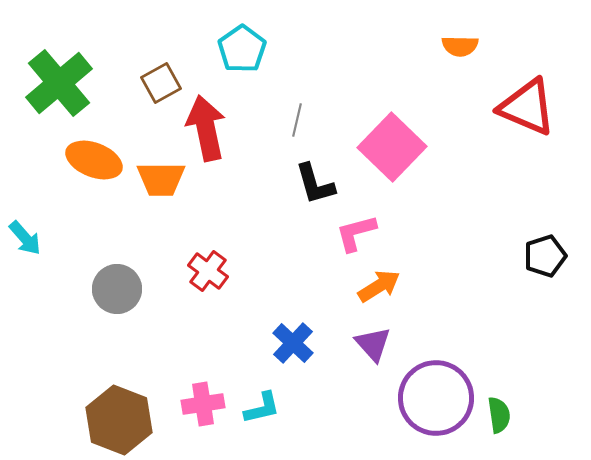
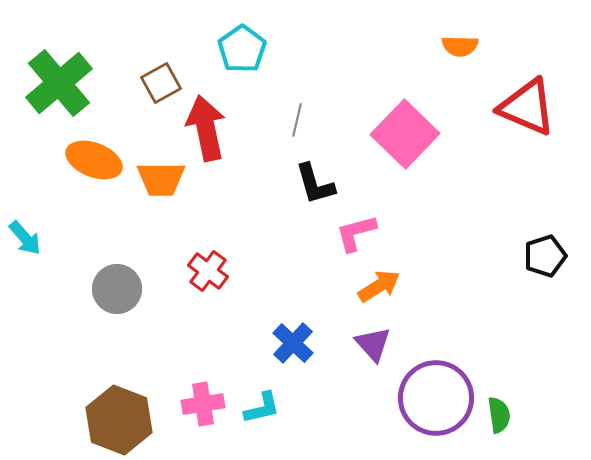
pink square: moved 13 px right, 13 px up
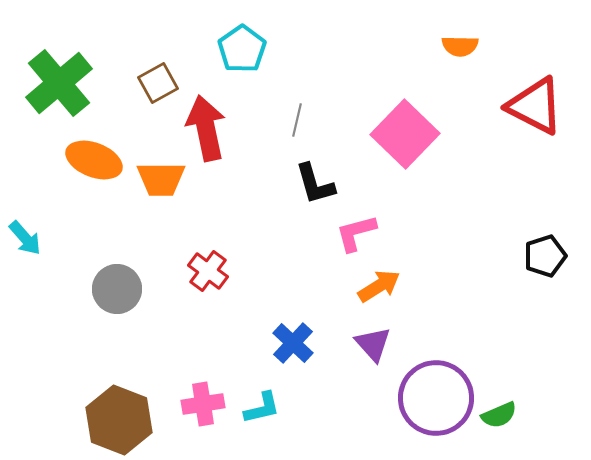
brown square: moved 3 px left
red triangle: moved 8 px right, 1 px up; rotated 4 degrees clockwise
green semicircle: rotated 75 degrees clockwise
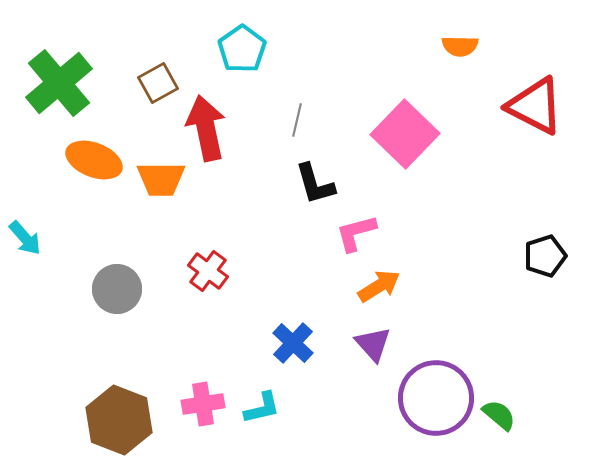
green semicircle: rotated 117 degrees counterclockwise
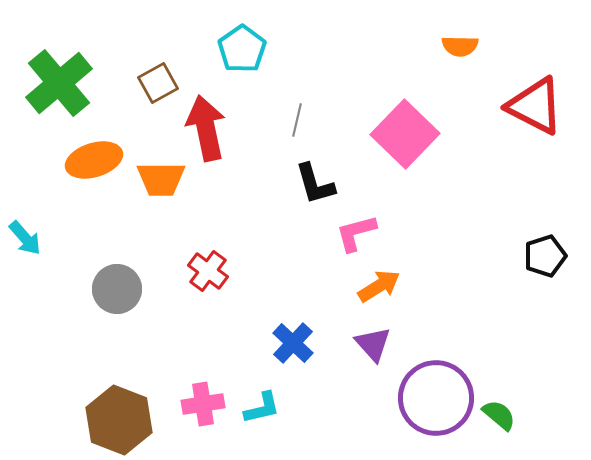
orange ellipse: rotated 38 degrees counterclockwise
